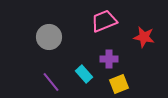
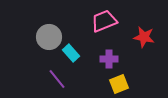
cyan rectangle: moved 13 px left, 21 px up
purple line: moved 6 px right, 3 px up
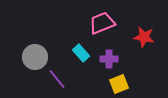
pink trapezoid: moved 2 px left, 2 px down
gray circle: moved 14 px left, 20 px down
cyan rectangle: moved 10 px right
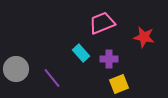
gray circle: moved 19 px left, 12 px down
purple line: moved 5 px left, 1 px up
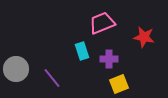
cyan rectangle: moved 1 px right, 2 px up; rotated 24 degrees clockwise
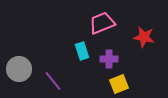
gray circle: moved 3 px right
purple line: moved 1 px right, 3 px down
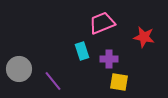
yellow square: moved 2 px up; rotated 30 degrees clockwise
